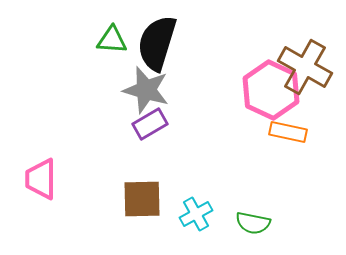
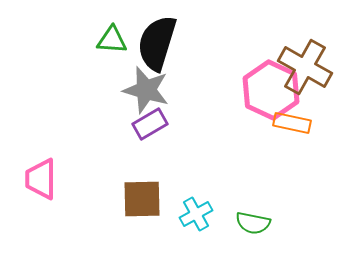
orange rectangle: moved 4 px right, 9 px up
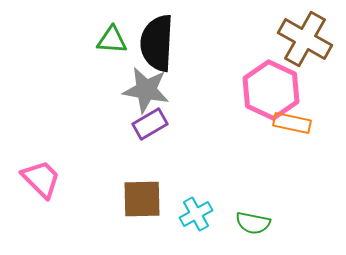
black semicircle: rotated 14 degrees counterclockwise
brown cross: moved 28 px up
gray star: rotated 6 degrees counterclockwise
pink trapezoid: rotated 135 degrees clockwise
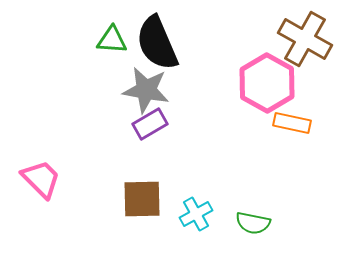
black semicircle: rotated 26 degrees counterclockwise
pink hexagon: moved 4 px left, 7 px up; rotated 4 degrees clockwise
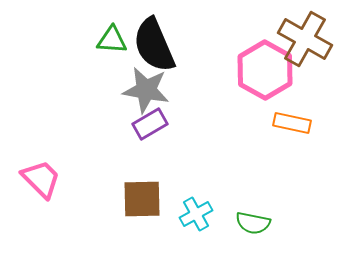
black semicircle: moved 3 px left, 2 px down
pink hexagon: moved 2 px left, 13 px up
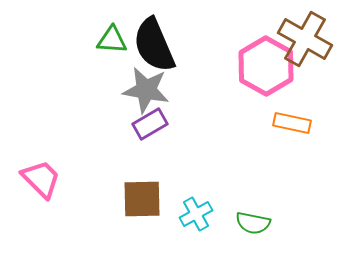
pink hexagon: moved 1 px right, 4 px up
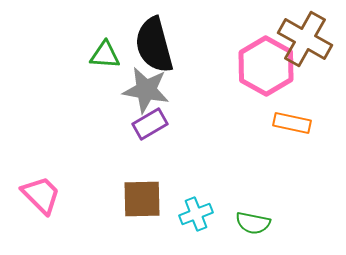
green triangle: moved 7 px left, 15 px down
black semicircle: rotated 8 degrees clockwise
pink trapezoid: moved 16 px down
cyan cross: rotated 8 degrees clockwise
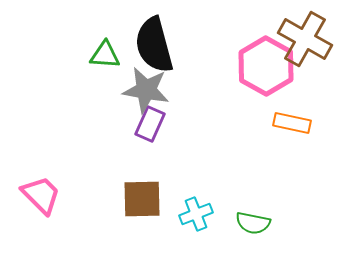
purple rectangle: rotated 36 degrees counterclockwise
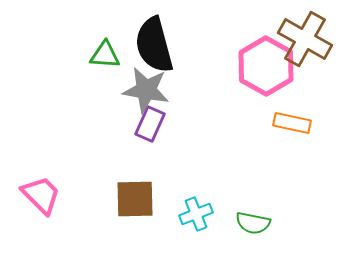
brown square: moved 7 px left
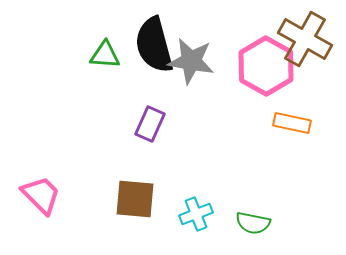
gray star: moved 45 px right, 29 px up
brown square: rotated 6 degrees clockwise
